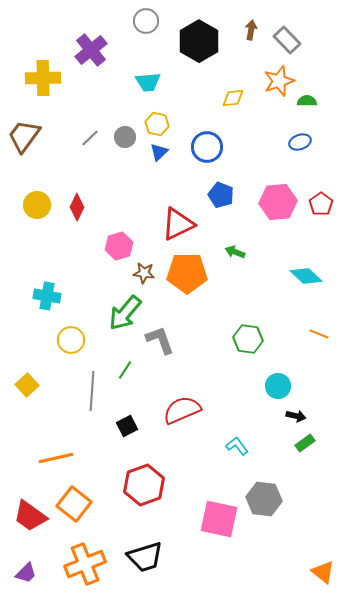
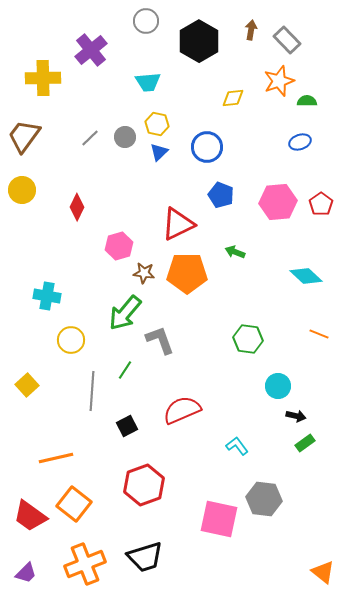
yellow circle at (37, 205): moved 15 px left, 15 px up
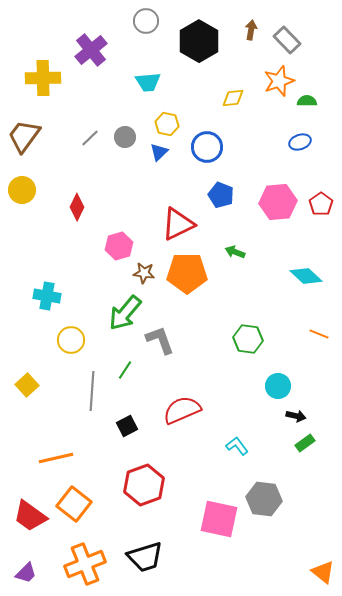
yellow hexagon at (157, 124): moved 10 px right
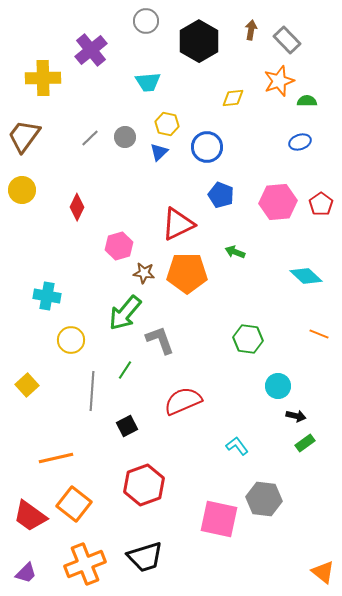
red semicircle at (182, 410): moved 1 px right, 9 px up
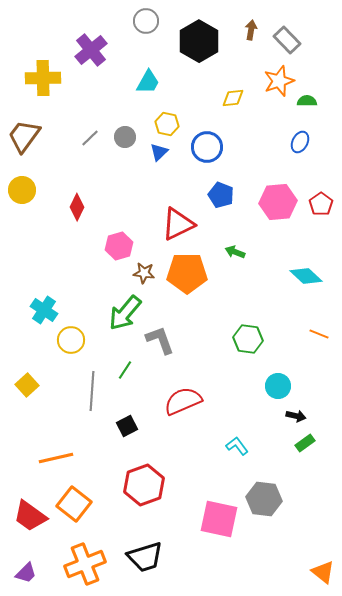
cyan trapezoid at (148, 82): rotated 56 degrees counterclockwise
blue ellipse at (300, 142): rotated 45 degrees counterclockwise
cyan cross at (47, 296): moved 3 px left, 14 px down; rotated 24 degrees clockwise
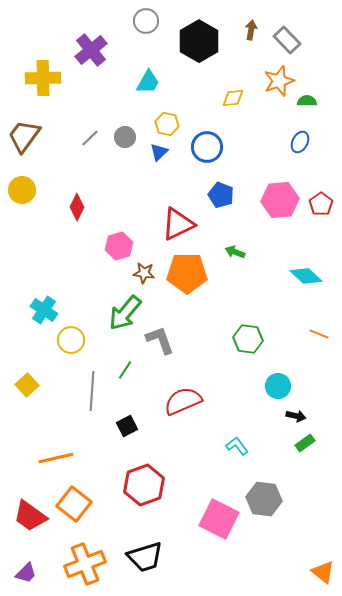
pink hexagon at (278, 202): moved 2 px right, 2 px up
pink square at (219, 519): rotated 15 degrees clockwise
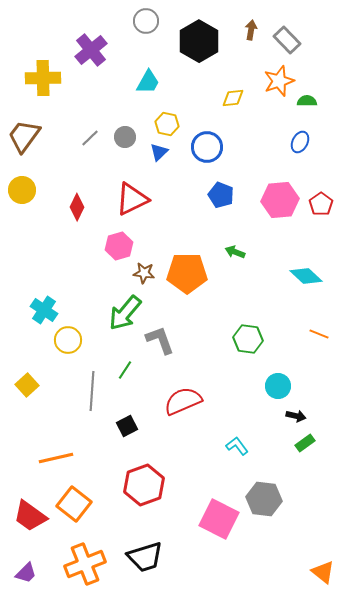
red triangle at (178, 224): moved 46 px left, 25 px up
yellow circle at (71, 340): moved 3 px left
